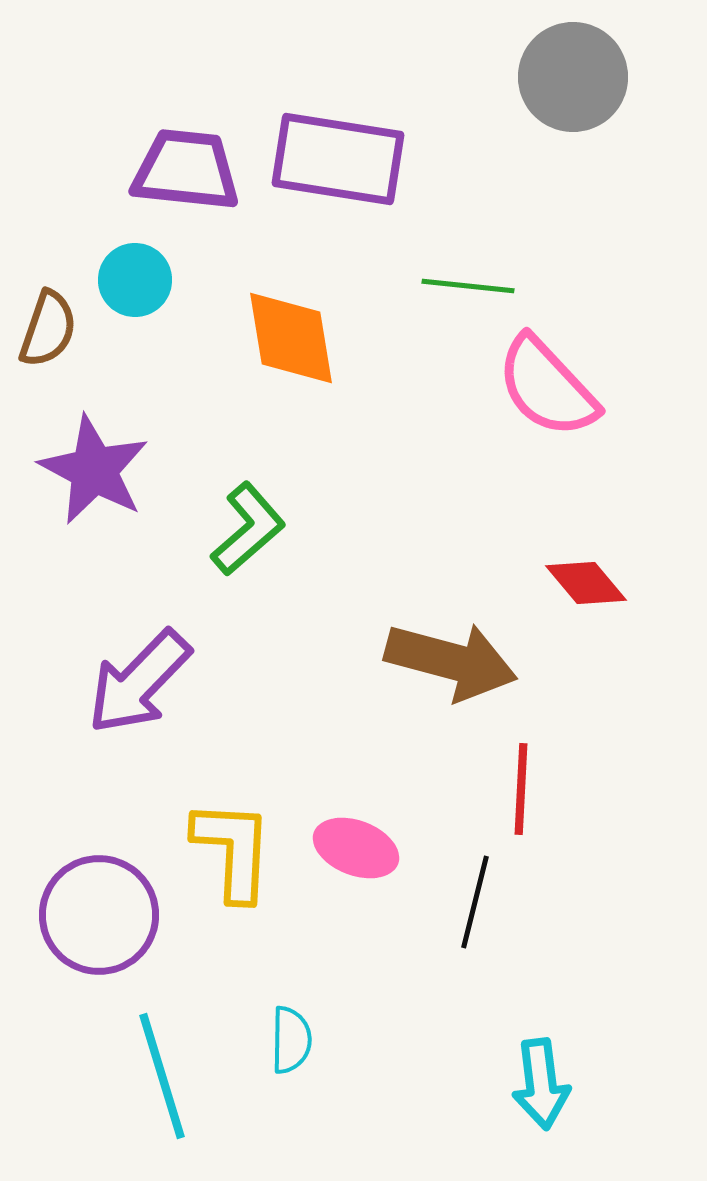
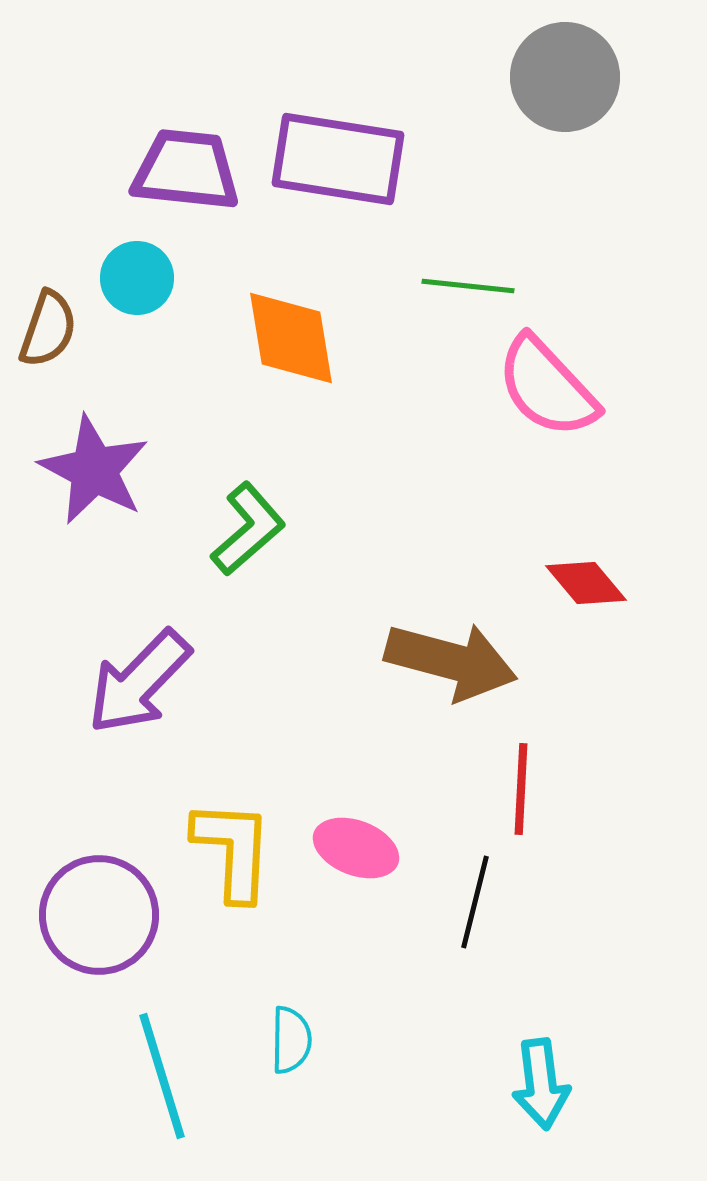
gray circle: moved 8 px left
cyan circle: moved 2 px right, 2 px up
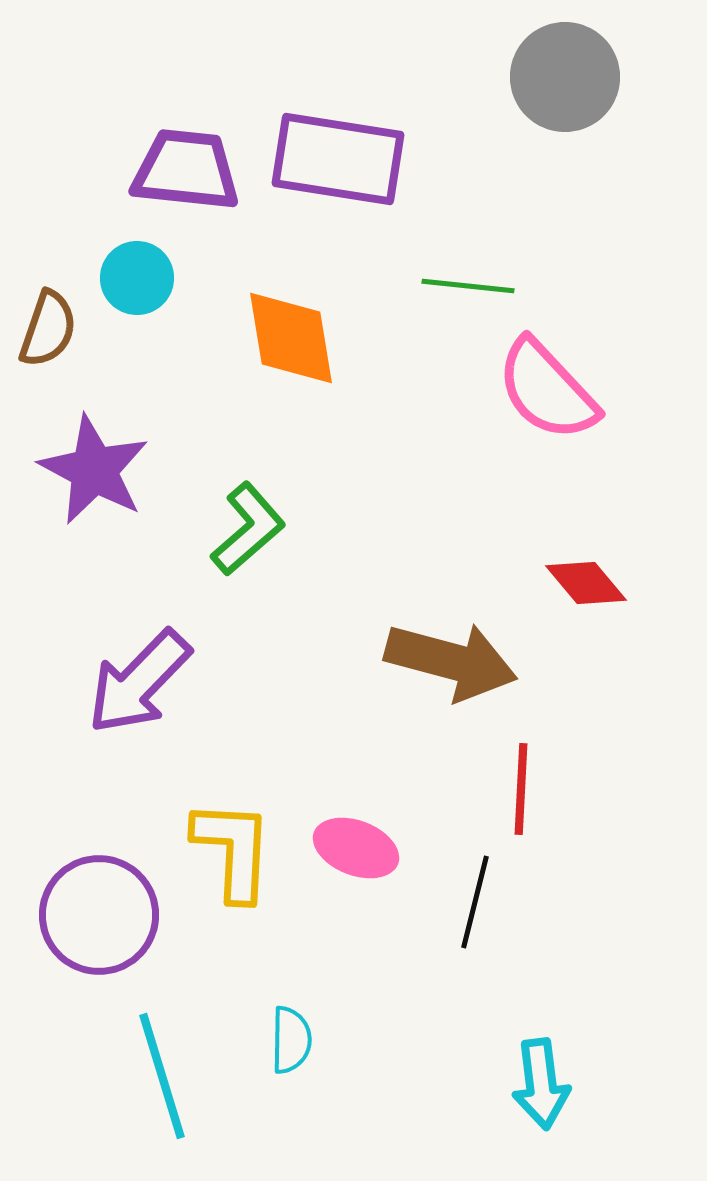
pink semicircle: moved 3 px down
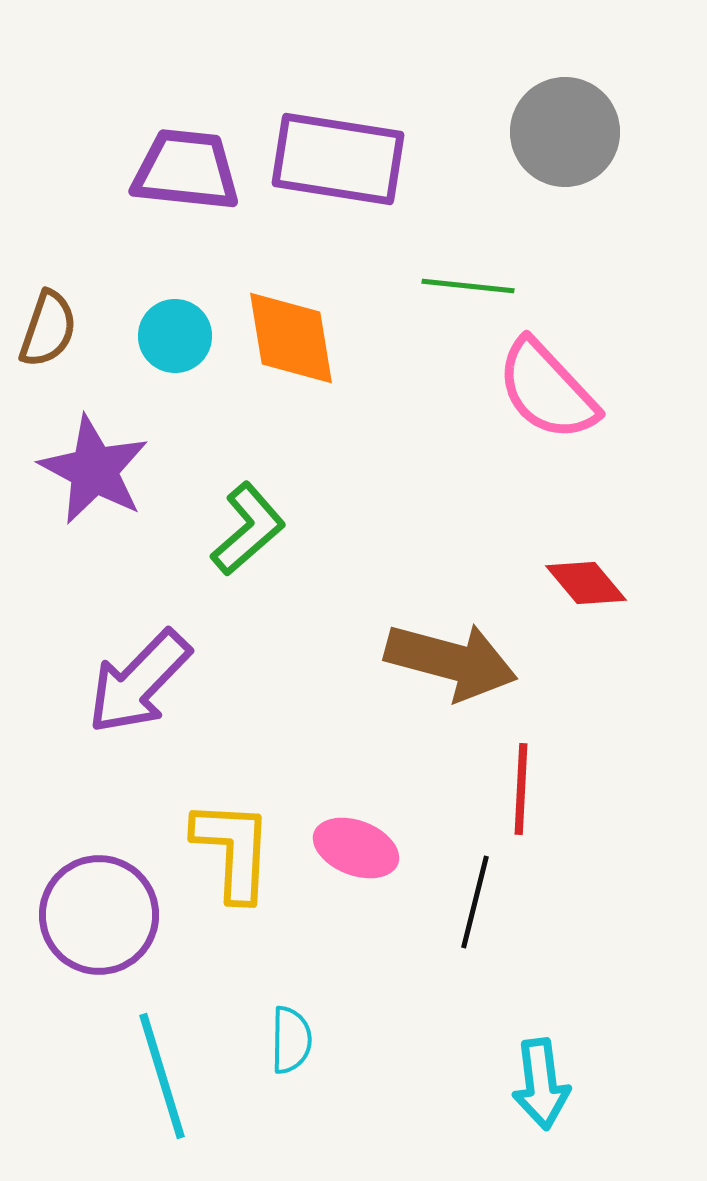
gray circle: moved 55 px down
cyan circle: moved 38 px right, 58 px down
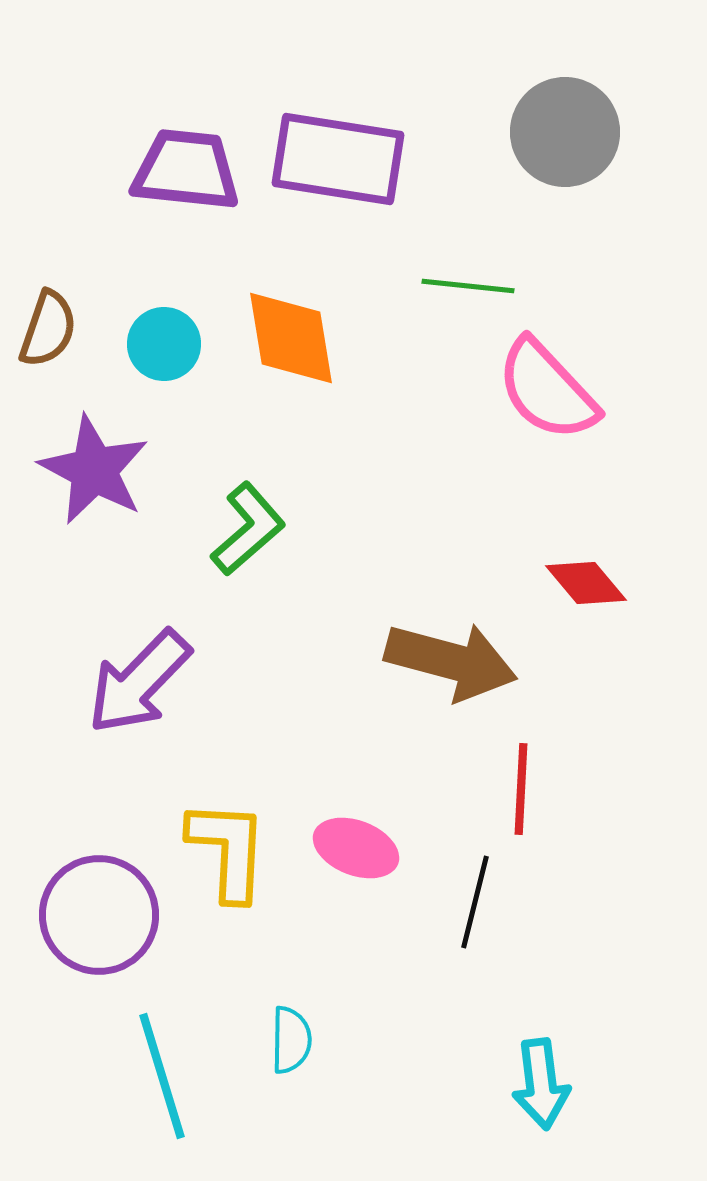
cyan circle: moved 11 px left, 8 px down
yellow L-shape: moved 5 px left
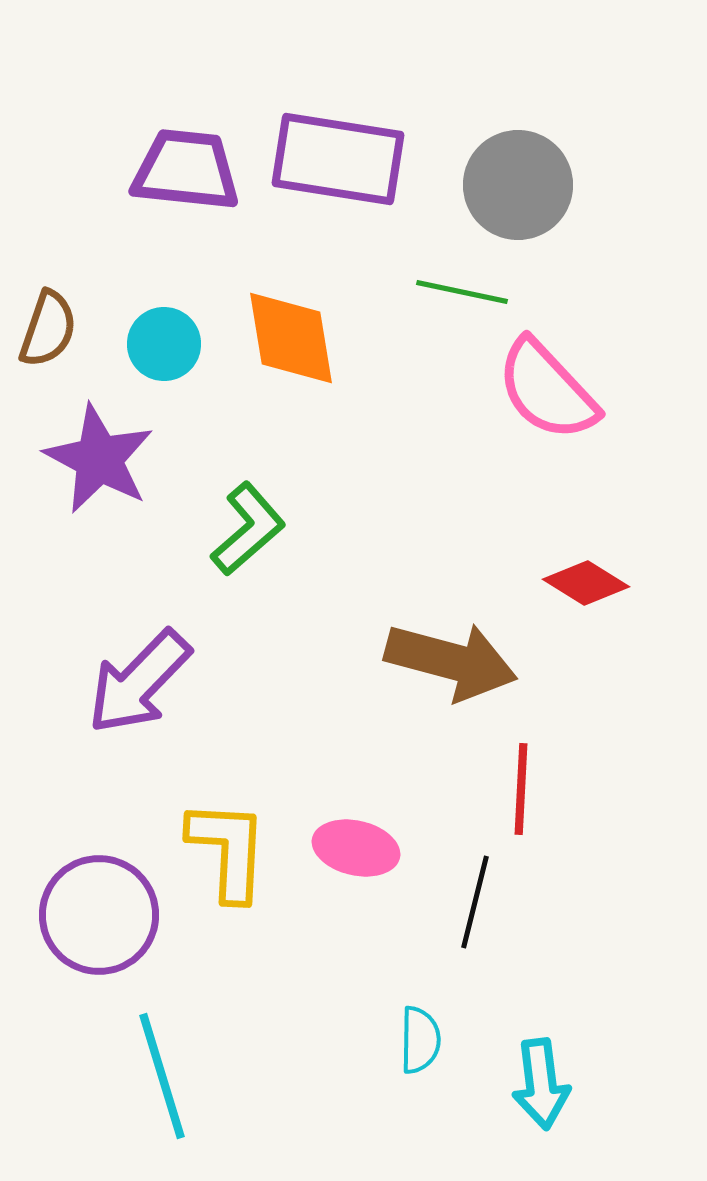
gray circle: moved 47 px left, 53 px down
green line: moved 6 px left, 6 px down; rotated 6 degrees clockwise
purple star: moved 5 px right, 11 px up
red diamond: rotated 18 degrees counterclockwise
pink ellipse: rotated 8 degrees counterclockwise
cyan semicircle: moved 129 px right
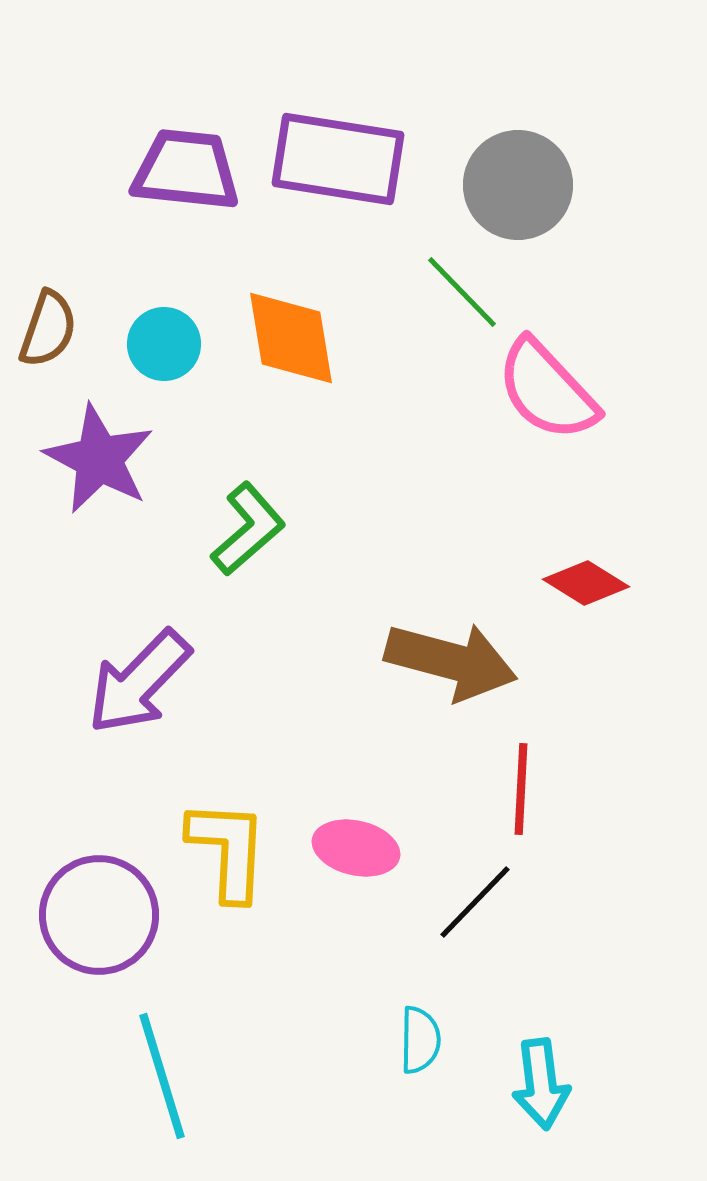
green line: rotated 34 degrees clockwise
black line: rotated 30 degrees clockwise
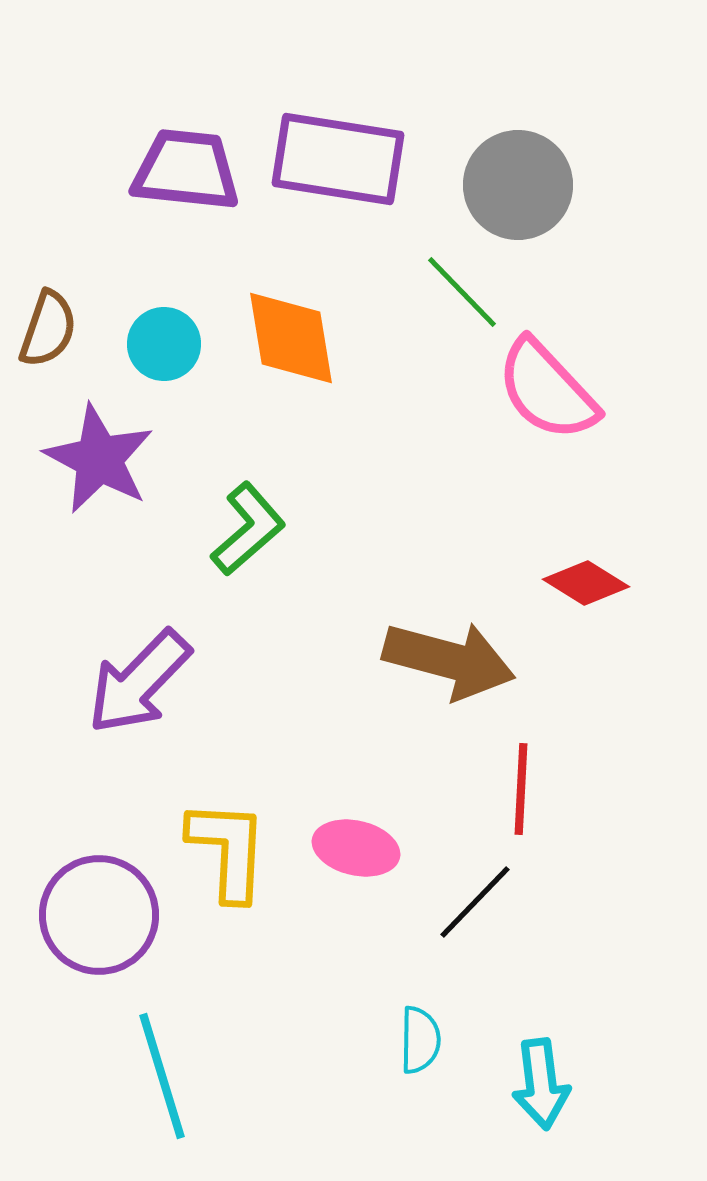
brown arrow: moved 2 px left, 1 px up
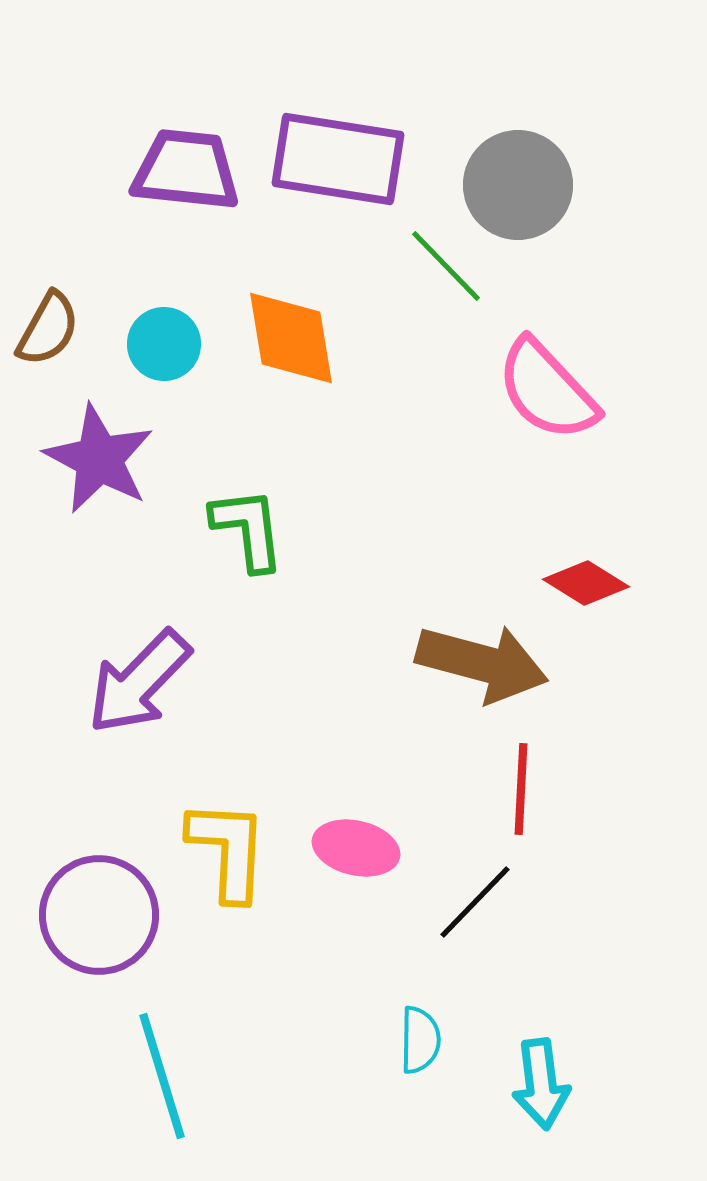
green line: moved 16 px left, 26 px up
brown semicircle: rotated 10 degrees clockwise
green L-shape: rotated 56 degrees counterclockwise
brown arrow: moved 33 px right, 3 px down
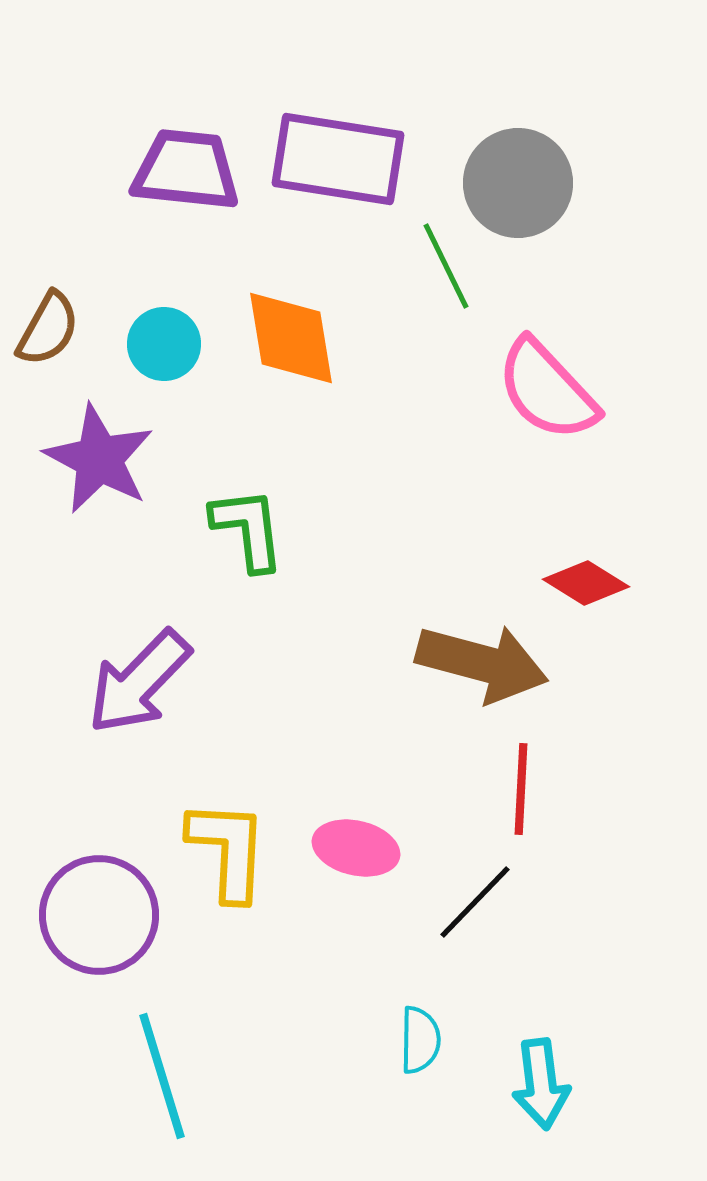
gray circle: moved 2 px up
green line: rotated 18 degrees clockwise
